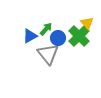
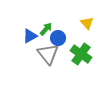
green cross: moved 2 px right, 18 px down; rotated 10 degrees counterclockwise
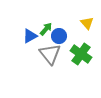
blue circle: moved 1 px right, 2 px up
gray triangle: moved 2 px right
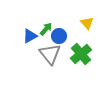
green cross: rotated 15 degrees clockwise
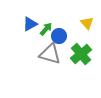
blue triangle: moved 12 px up
gray triangle: rotated 35 degrees counterclockwise
